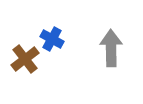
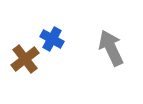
gray arrow: rotated 24 degrees counterclockwise
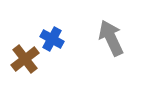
gray arrow: moved 10 px up
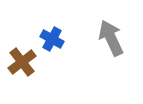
brown cross: moved 3 px left, 3 px down
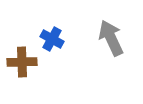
brown cross: rotated 36 degrees clockwise
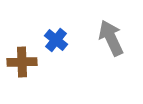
blue cross: moved 4 px right, 1 px down; rotated 10 degrees clockwise
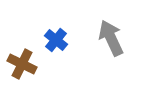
brown cross: moved 2 px down; rotated 28 degrees clockwise
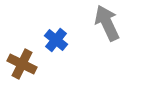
gray arrow: moved 4 px left, 15 px up
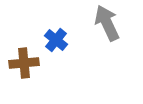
brown cross: moved 2 px right, 1 px up; rotated 32 degrees counterclockwise
